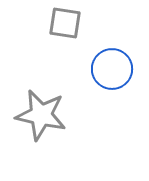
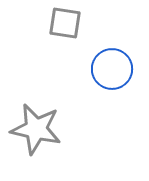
gray star: moved 5 px left, 14 px down
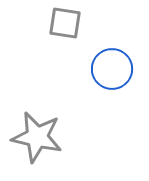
gray star: moved 1 px right, 8 px down
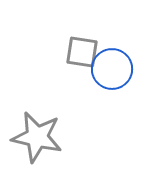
gray square: moved 17 px right, 29 px down
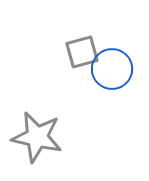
gray square: rotated 24 degrees counterclockwise
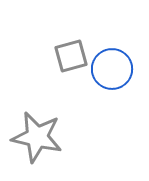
gray square: moved 11 px left, 4 px down
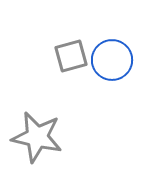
blue circle: moved 9 px up
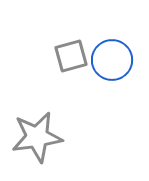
gray star: rotated 21 degrees counterclockwise
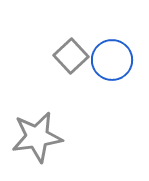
gray square: rotated 28 degrees counterclockwise
